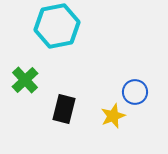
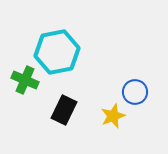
cyan hexagon: moved 26 px down
green cross: rotated 24 degrees counterclockwise
black rectangle: moved 1 px down; rotated 12 degrees clockwise
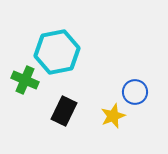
black rectangle: moved 1 px down
